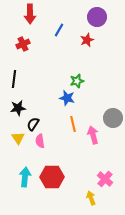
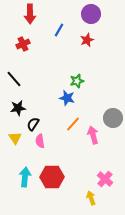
purple circle: moved 6 px left, 3 px up
black line: rotated 48 degrees counterclockwise
orange line: rotated 56 degrees clockwise
yellow triangle: moved 3 px left
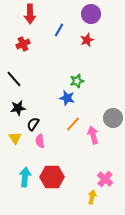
yellow arrow: moved 1 px right, 1 px up; rotated 32 degrees clockwise
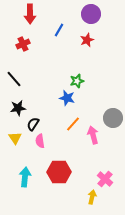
red hexagon: moved 7 px right, 5 px up
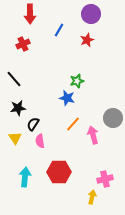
pink cross: rotated 35 degrees clockwise
